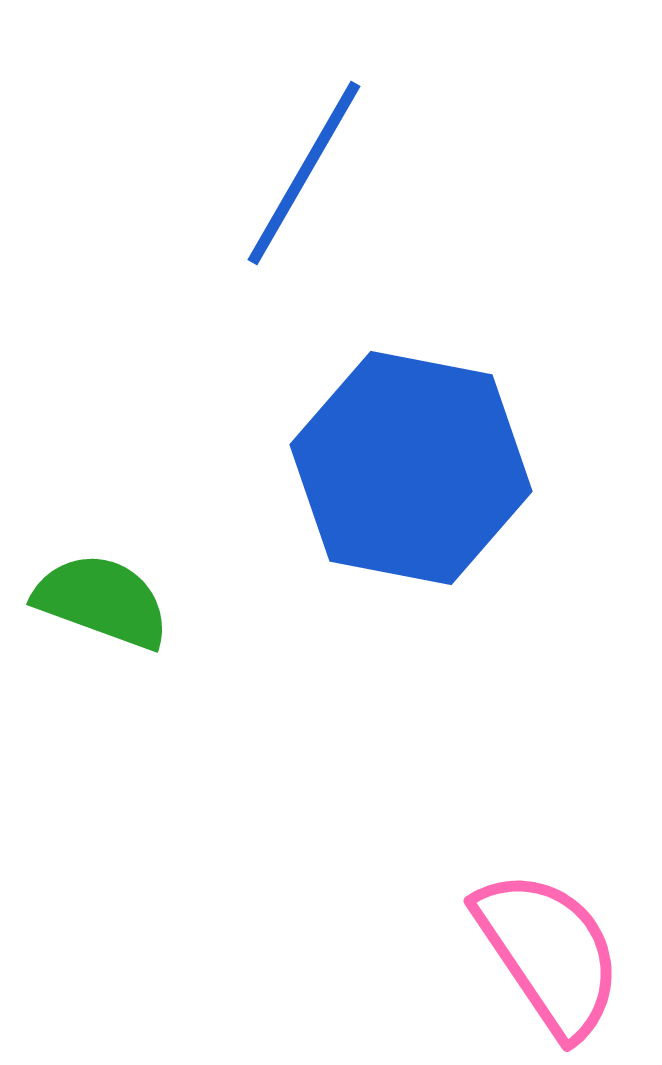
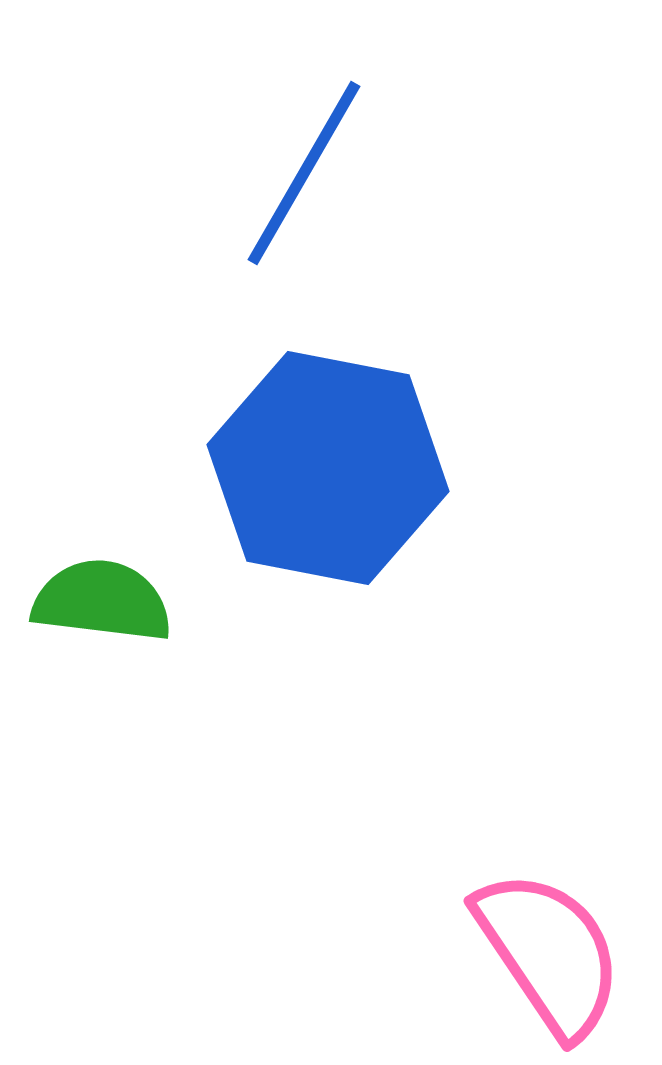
blue hexagon: moved 83 px left
green semicircle: rotated 13 degrees counterclockwise
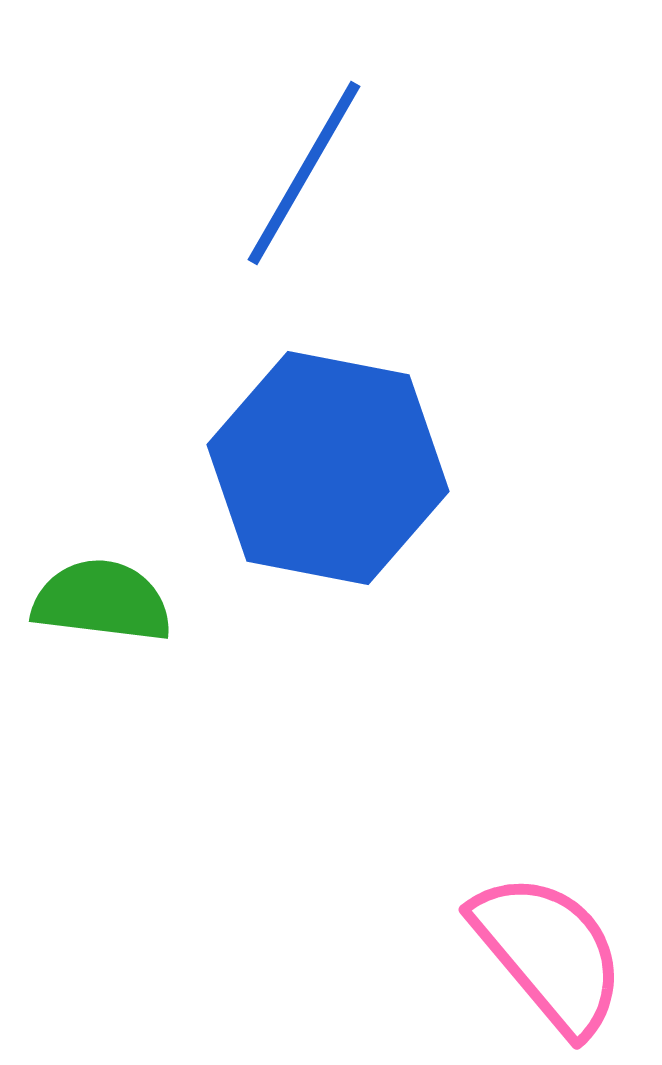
pink semicircle: rotated 6 degrees counterclockwise
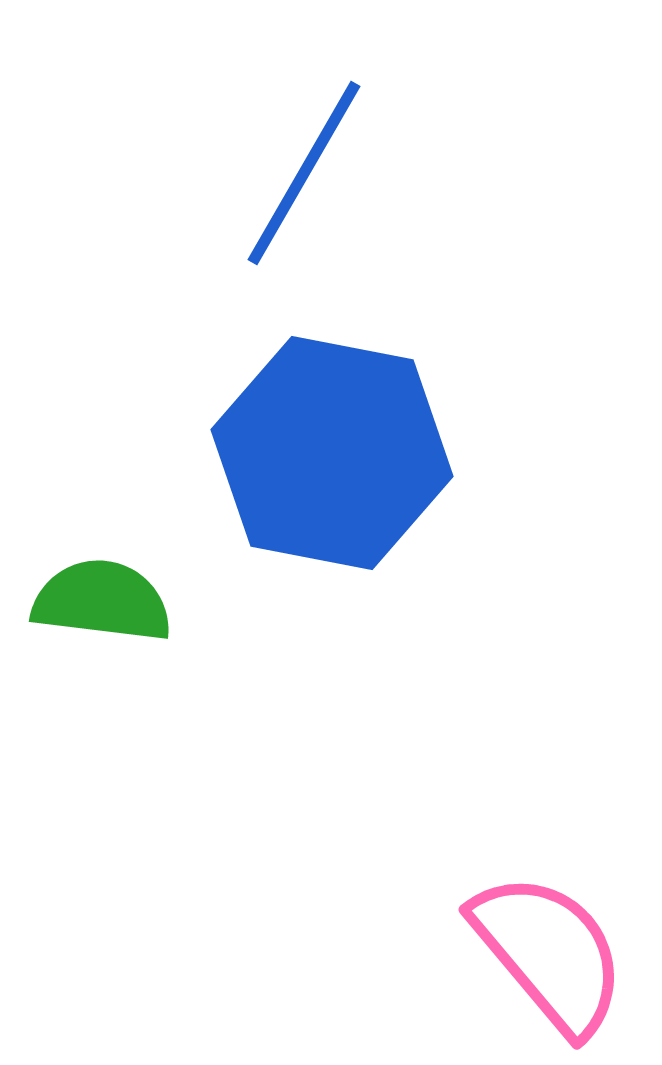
blue hexagon: moved 4 px right, 15 px up
